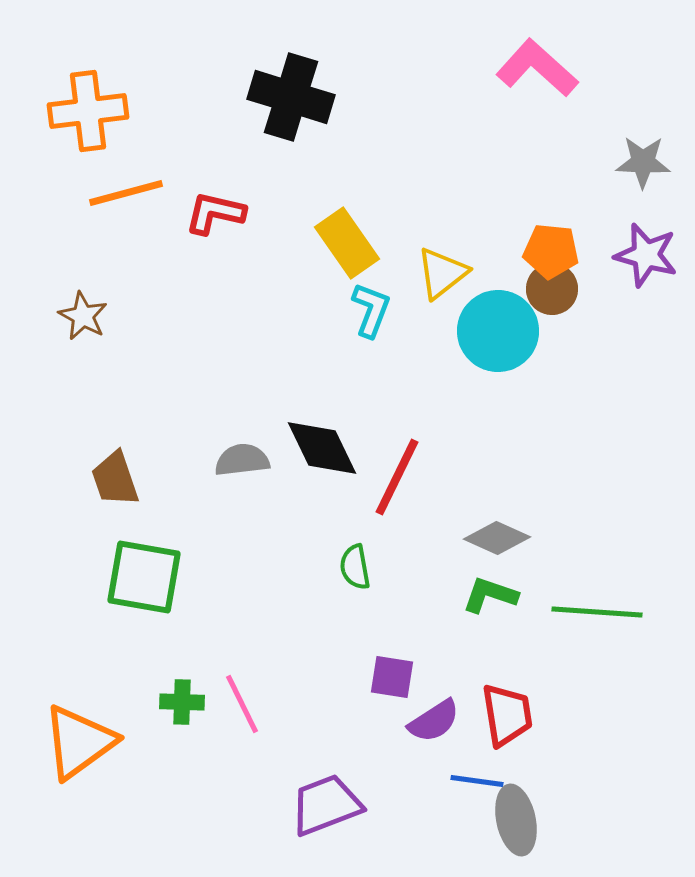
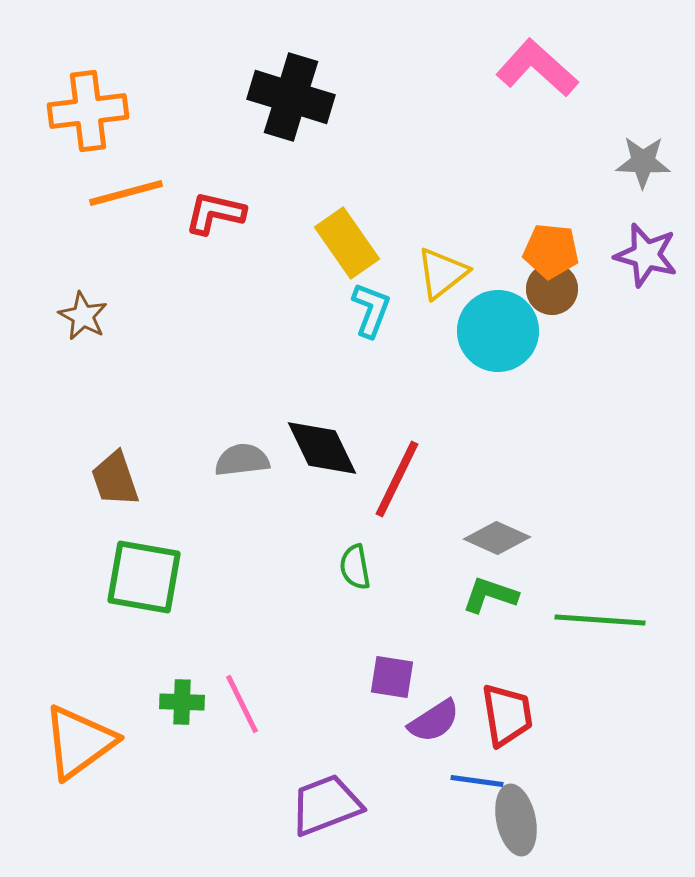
red line: moved 2 px down
green line: moved 3 px right, 8 px down
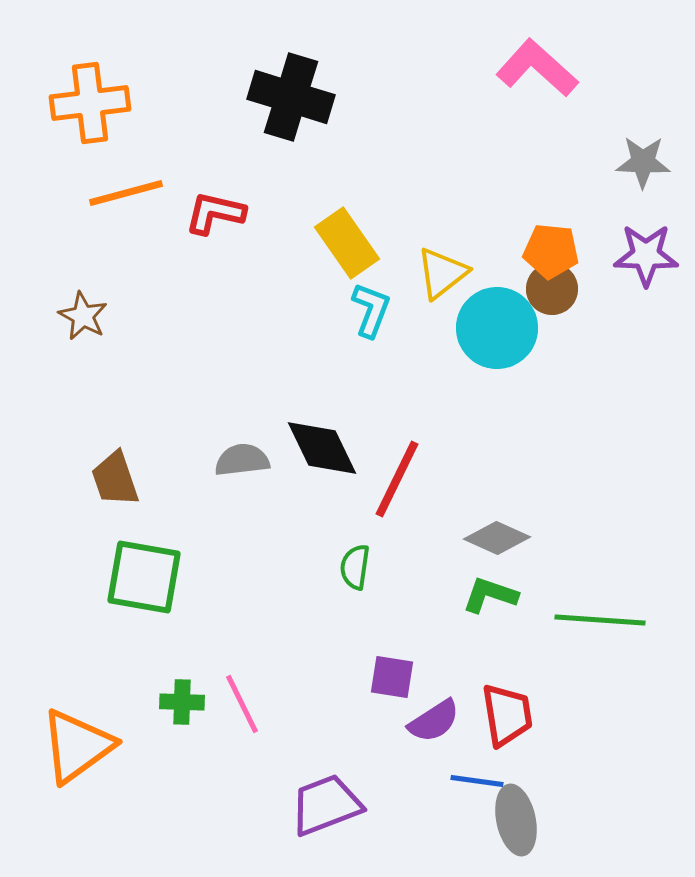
orange cross: moved 2 px right, 8 px up
purple star: rotated 14 degrees counterclockwise
cyan circle: moved 1 px left, 3 px up
green semicircle: rotated 18 degrees clockwise
orange triangle: moved 2 px left, 4 px down
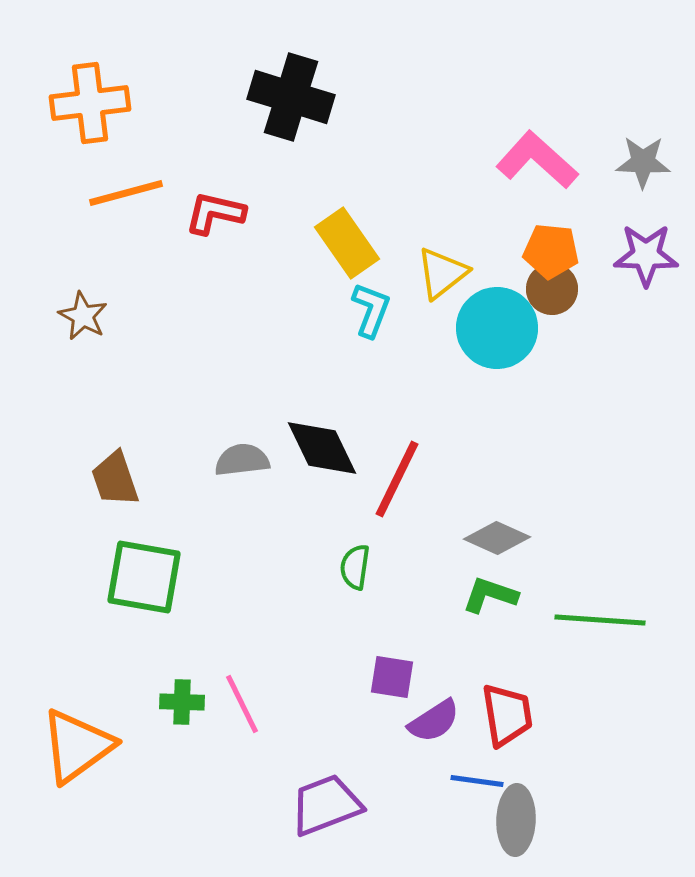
pink L-shape: moved 92 px down
gray ellipse: rotated 14 degrees clockwise
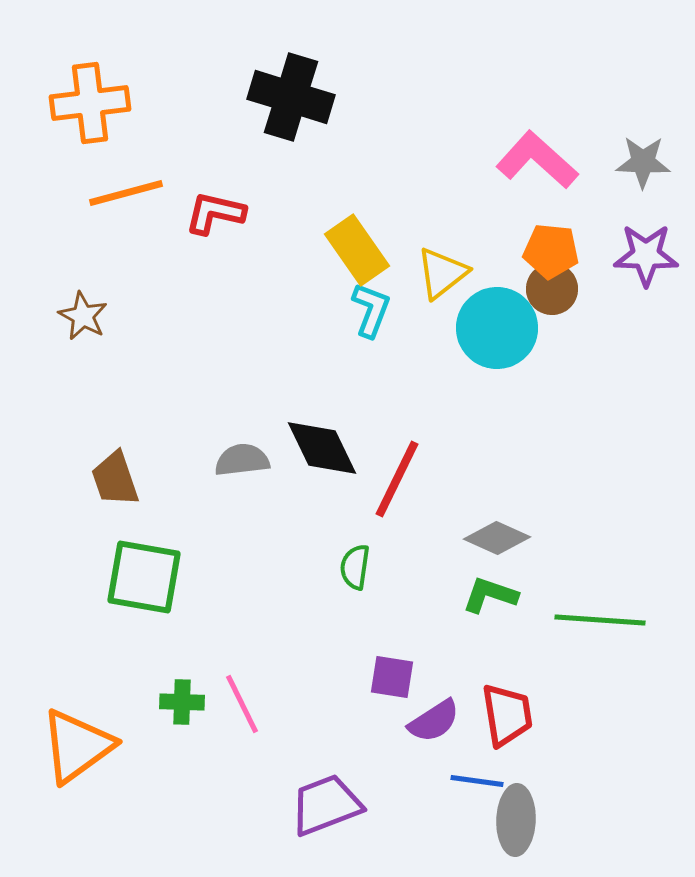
yellow rectangle: moved 10 px right, 7 px down
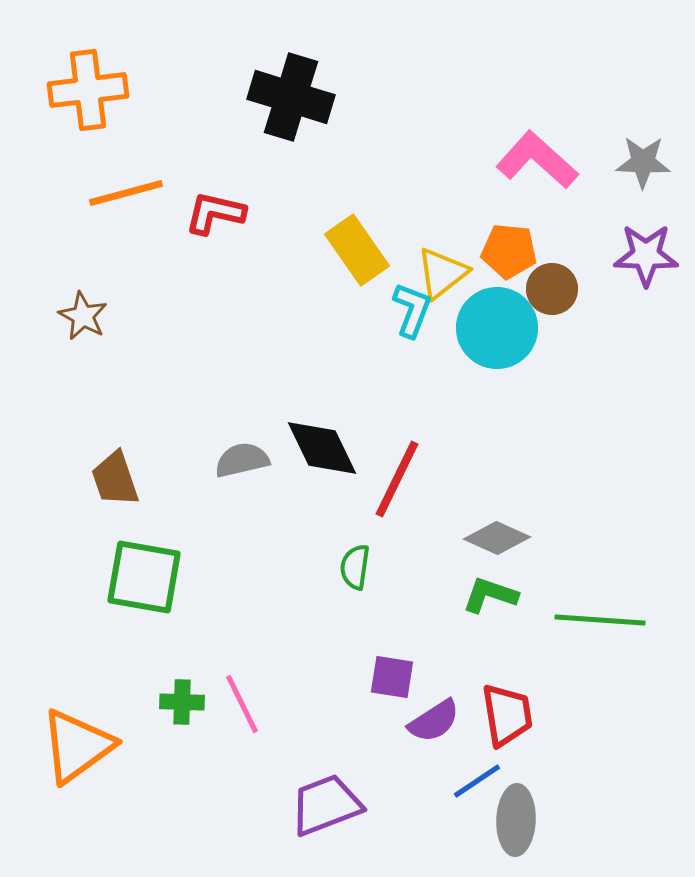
orange cross: moved 2 px left, 13 px up
orange pentagon: moved 42 px left
cyan L-shape: moved 41 px right
gray semicircle: rotated 6 degrees counterclockwise
blue line: rotated 42 degrees counterclockwise
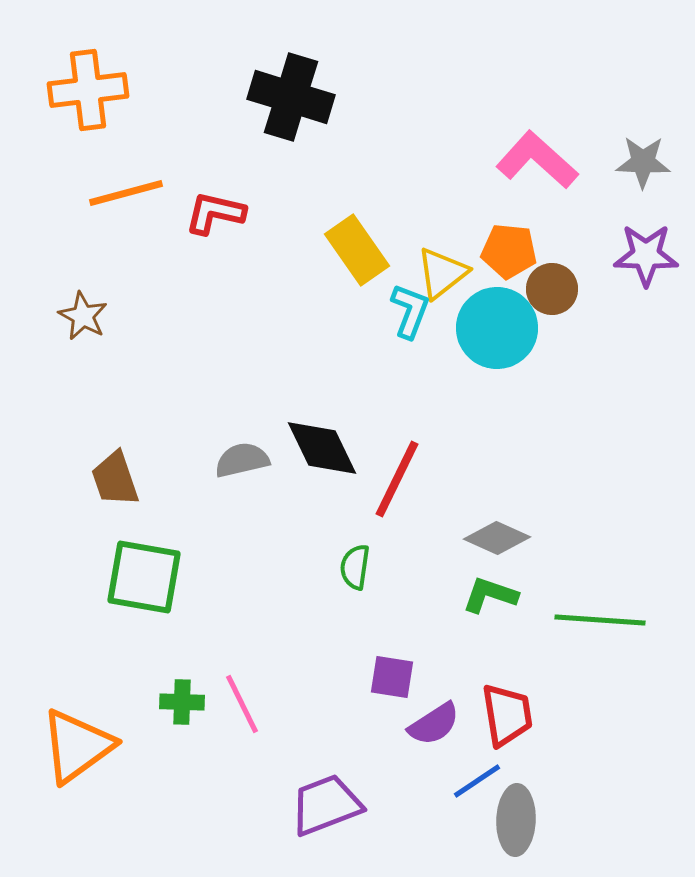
cyan L-shape: moved 2 px left, 1 px down
purple semicircle: moved 3 px down
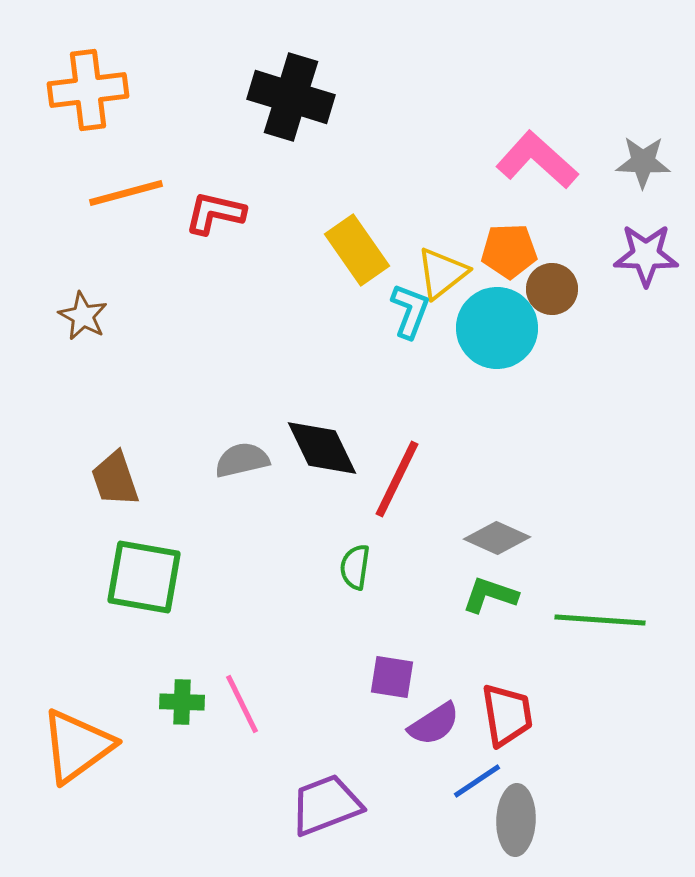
orange pentagon: rotated 8 degrees counterclockwise
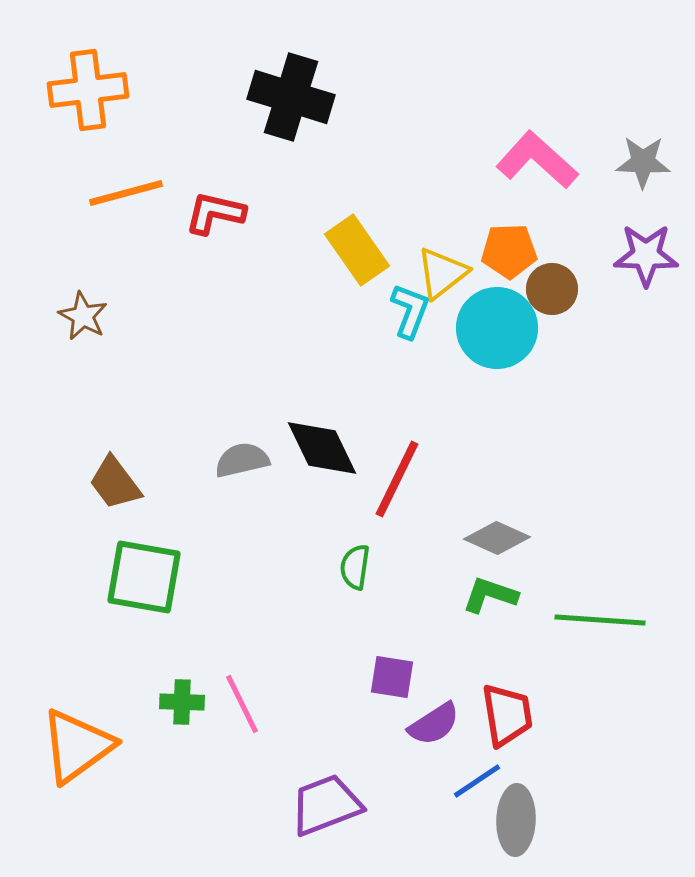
brown trapezoid: moved 4 px down; rotated 18 degrees counterclockwise
